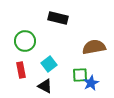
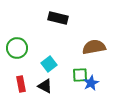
green circle: moved 8 px left, 7 px down
red rectangle: moved 14 px down
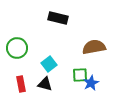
black triangle: moved 2 px up; rotated 14 degrees counterclockwise
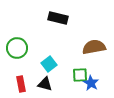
blue star: rotated 14 degrees counterclockwise
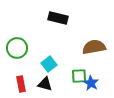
green square: moved 1 px left, 1 px down
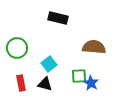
brown semicircle: rotated 15 degrees clockwise
red rectangle: moved 1 px up
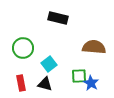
green circle: moved 6 px right
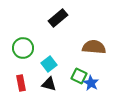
black rectangle: rotated 54 degrees counterclockwise
green square: rotated 28 degrees clockwise
black triangle: moved 4 px right
